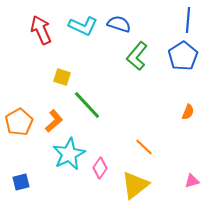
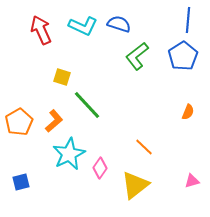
green L-shape: rotated 12 degrees clockwise
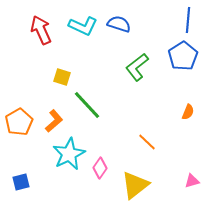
green L-shape: moved 11 px down
orange line: moved 3 px right, 5 px up
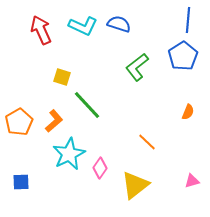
blue square: rotated 12 degrees clockwise
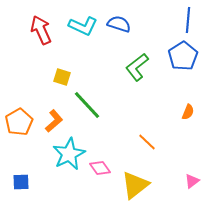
pink diamond: rotated 70 degrees counterclockwise
pink triangle: rotated 21 degrees counterclockwise
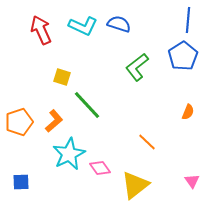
orange pentagon: rotated 12 degrees clockwise
pink triangle: rotated 28 degrees counterclockwise
